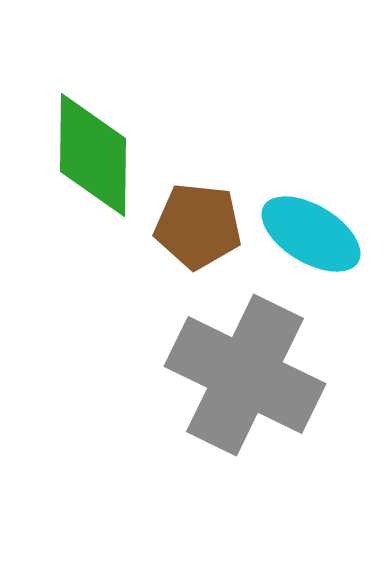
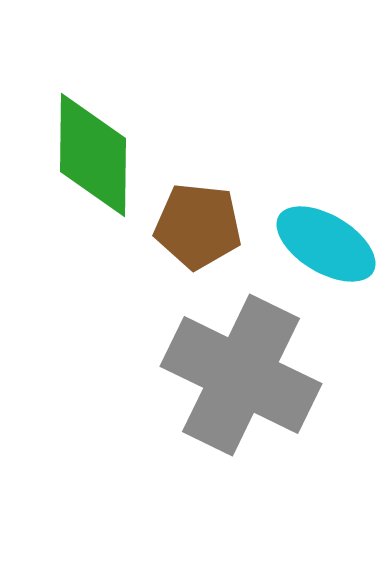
cyan ellipse: moved 15 px right, 10 px down
gray cross: moved 4 px left
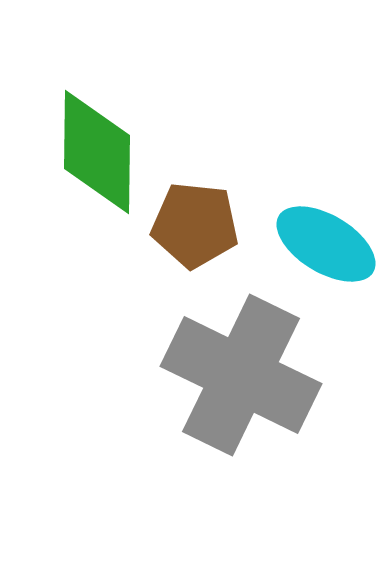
green diamond: moved 4 px right, 3 px up
brown pentagon: moved 3 px left, 1 px up
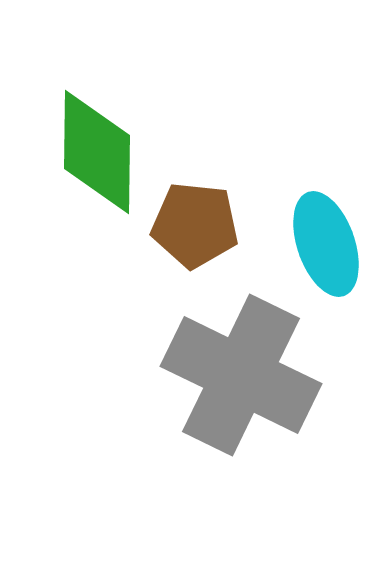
cyan ellipse: rotated 40 degrees clockwise
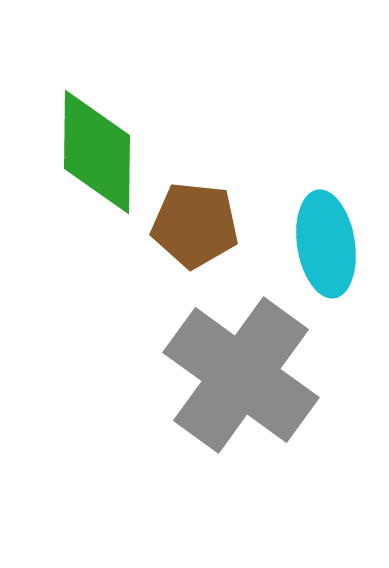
cyan ellipse: rotated 10 degrees clockwise
gray cross: rotated 10 degrees clockwise
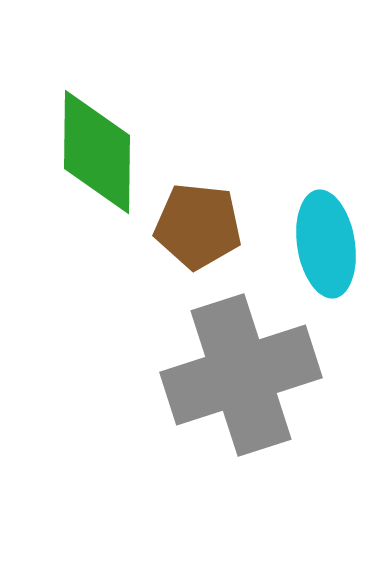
brown pentagon: moved 3 px right, 1 px down
gray cross: rotated 36 degrees clockwise
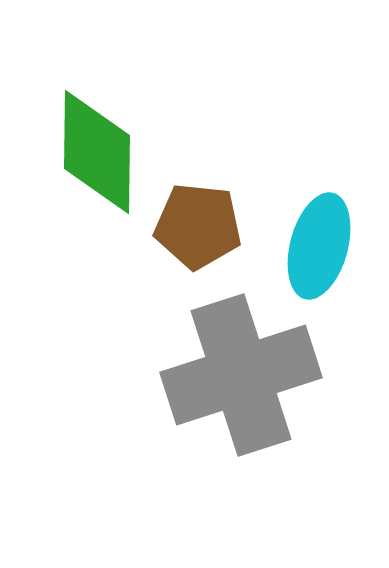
cyan ellipse: moved 7 px left, 2 px down; rotated 24 degrees clockwise
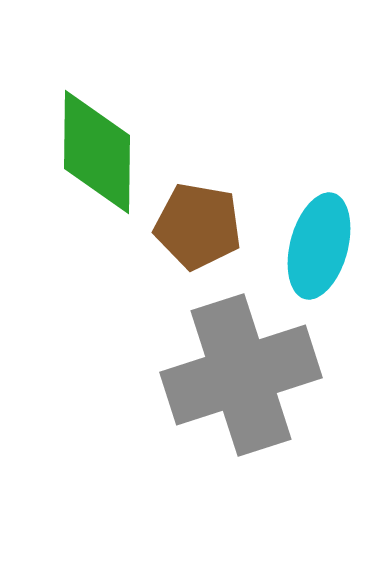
brown pentagon: rotated 4 degrees clockwise
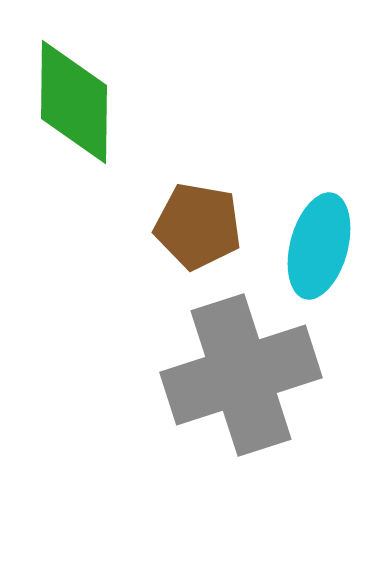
green diamond: moved 23 px left, 50 px up
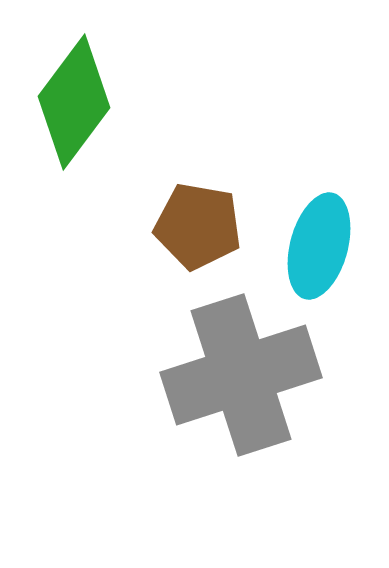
green diamond: rotated 36 degrees clockwise
